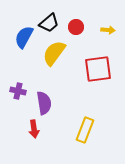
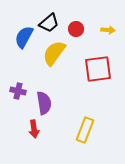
red circle: moved 2 px down
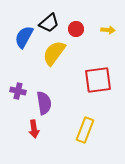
red square: moved 11 px down
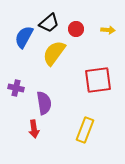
purple cross: moved 2 px left, 3 px up
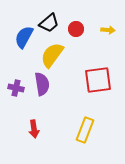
yellow semicircle: moved 2 px left, 2 px down
purple semicircle: moved 2 px left, 19 px up
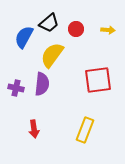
purple semicircle: rotated 15 degrees clockwise
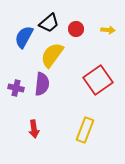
red square: rotated 28 degrees counterclockwise
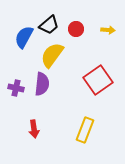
black trapezoid: moved 2 px down
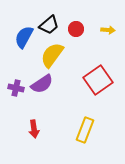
purple semicircle: rotated 50 degrees clockwise
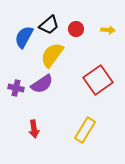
yellow rectangle: rotated 10 degrees clockwise
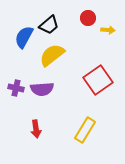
red circle: moved 12 px right, 11 px up
yellow semicircle: rotated 16 degrees clockwise
purple semicircle: moved 5 px down; rotated 30 degrees clockwise
red arrow: moved 2 px right
